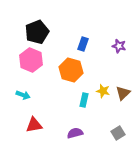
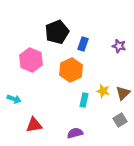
black pentagon: moved 20 px right
orange hexagon: rotated 20 degrees clockwise
cyan arrow: moved 9 px left, 4 px down
gray square: moved 2 px right, 13 px up
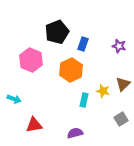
brown triangle: moved 9 px up
gray square: moved 1 px right, 1 px up
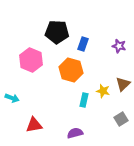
black pentagon: rotated 25 degrees clockwise
orange hexagon: rotated 20 degrees counterclockwise
cyan arrow: moved 2 px left, 1 px up
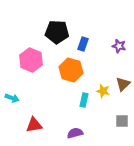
gray square: moved 1 px right, 2 px down; rotated 32 degrees clockwise
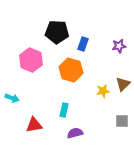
purple star: rotated 24 degrees counterclockwise
yellow star: rotated 24 degrees counterclockwise
cyan rectangle: moved 20 px left, 10 px down
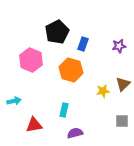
black pentagon: rotated 30 degrees counterclockwise
cyan arrow: moved 2 px right, 3 px down; rotated 32 degrees counterclockwise
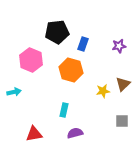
black pentagon: rotated 20 degrees clockwise
cyan arrow: moved 9 px up
red triangle: moved 9 px down
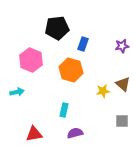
black pentagon: moved 4 px up
purple star: moved 3 px right
brown triangle: rotated 35 degrees counterclockwise
cyan arrow: moved 3 px right
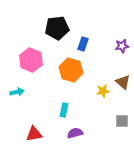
brown triangle: moved 2 px up
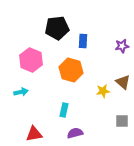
blue rectangle: moved 3 px up; rotated 16 degrees counterclockwise
cyan arrow: moved 4 px right
